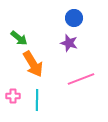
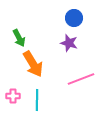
green arrow: rotated 24 degrees clockwise
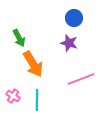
pink cross: rotated 32 degrees clockwise
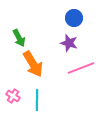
pink line: moved 11 px up
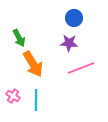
purple star: rotated 12 degrees counterclockwise
cyan line: moved 1 px left
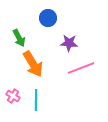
blue circle: moved 26 px left
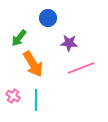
green arrow: rotated 66 degrees clockwise
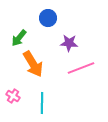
cyan line: moved 6 px right, 3 px down
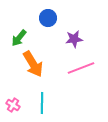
purple star: moved 5 px right, 4 px up; rotated 12 degrees counterclockwise
pink cross: moved 9 px down
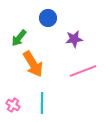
pink line: moved 2 px right, 3 px down
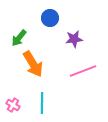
blue circle: moved 2 px right
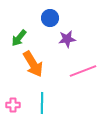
purple star: moved 7 px left
pink cross: rotated 32 degrees counterclockwise
